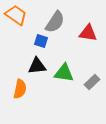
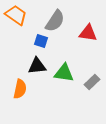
gray semicircle: moved 1 px up
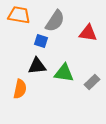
orange trapezoid: moved 3 px right; rotated 25 degrees counterclockwise
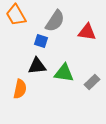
orange trapezoid: moved 3 px left; rotated 130 degrees counterclockwise
red triangle: moved 1 px left, 1 px up
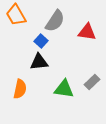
blue square: rotated 24 degrees clockwise
black triangle: moved 2 px right, 4 px up
green triangle: moved 16 px down
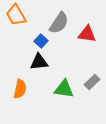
gray semicircle: moved 4 px right, 2 px down
red triangle: moved 2 px down
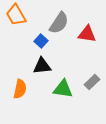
black triangle: moved 3 px right, 4 px down
green triangle: moved 1 px left
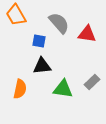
gray semicircle: rotated 75 degrees counterclockwise
blue square: moved 2 px left; rotated 32 degrees counterclockwise
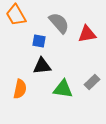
red triangle: rotated 18 degrees counterclockwise
